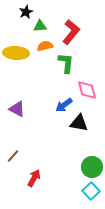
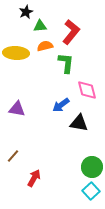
blue arrow: moved 3 px left
purple triangle: rotated 18 degrees counterclockwise
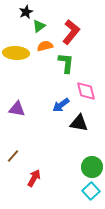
green triangle: moved 1 px left; rotated 32 degrees counterclockwise
pink diamond: moved 1 px left, 1 px down
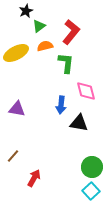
black star: moved 1 px up
yellow ellipse: rotated 30 degrees counterclockwise
blue arrow: rotated 48 degrees counterclockwise
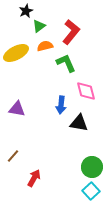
green L-shape: rotated 30 degrees counterclockwise
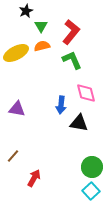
green triangle: moved 2 px right; rotated 24 degrees counterclockwise
orange semicircle: moved 3 px left
green L-shape: moved 6 px right, 3 px up
pink diamond: moved 2 px down
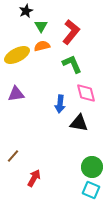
yellow ellipse: moved 1 px right, 2 px down
green L-shape: moved 4 px down
blue arrow: moved 1 px left, 1 px up
purple triangle: moved 1 px left, 15 px up; rotated 18 degrees counterclockwise
cyan square: moved 1 px up; rotated 24 degrees counterclockwise
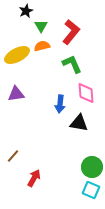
pink diamond: rotated 10 degrees clockwise
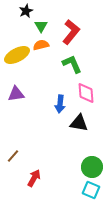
orange semicircle: moved 1 px left, 1 px up
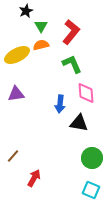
green circle: moved 9 px up
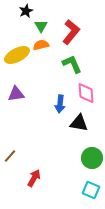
brown line: moved 3 px left
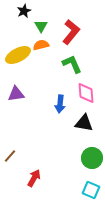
black star: moved 2 px left
yellow ellipse: moved 1 px right
black triangle: moved 5 px right
